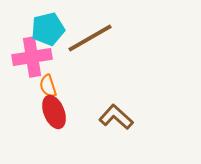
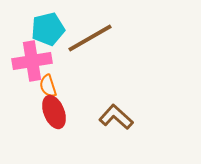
pink cross: moved 4 px down
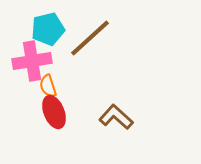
brown line: rotated 12 degrees counterclockwise
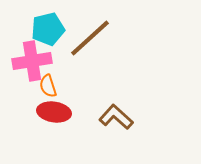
red ellipse: rotated 60 degrees counterclockwise
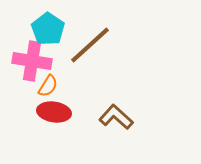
cyan pentagon: rotated 24 degrees counterclockwise
brown line: moved 7 px down
pink cross: rotated 18 degrees clockwise
orange semicircle: rotated 130 degrees counterclockwise
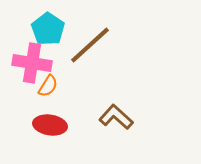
pink cross: moved 2 px down
red ellipse: moved 4 px left, 13 px down
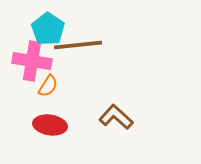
brown line: moved 12 px left; rotated 36 degrees clockwise
pink cross: moved 2 px up
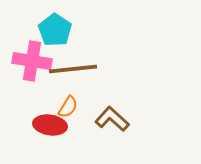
cyan pentagon: moved 7 px right, 1 px down
brown line: moved 5 px left, 24 px down
orange semicircle: moved 20 px right, 21 px down
brown L-shape: moved 4 px left, 2 px down
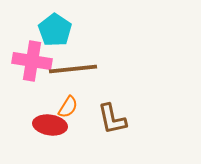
brown L-shape: rotated 144 degrees counterclockwise
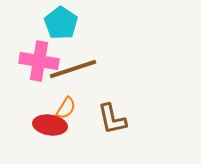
cyan pentagon: moved 6 px right, 7 px up
pink cross: moved 7 px right
brown line: rotated 12 degrees counterclockwise
orange semicircle: moved 2 px left, 1 px down
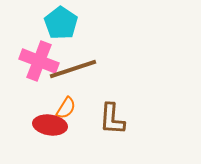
pink cross: rotated 12 degrees clockwise
brown L-shape: rotated 16 degrees clockwise
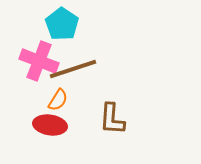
cyan pentagon: moved 1 px right, 1 px down
orange semicircle: moved 8 px left, 8 px up
